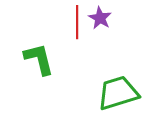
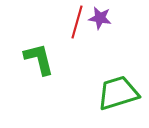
purple star: rotated 20 degrees counterclockwise
red line: rotated 16 degrees clockwise
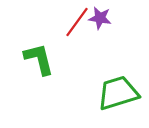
red line: rotated 20 degrees clockwise
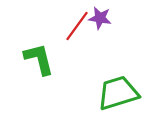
red line: moved 4 px down
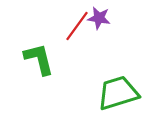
purple star: moved 1 px left
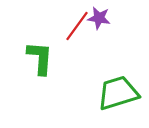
green L-shape: moved 1 px right, 1 px up; rotated 18 degrees clockwise
